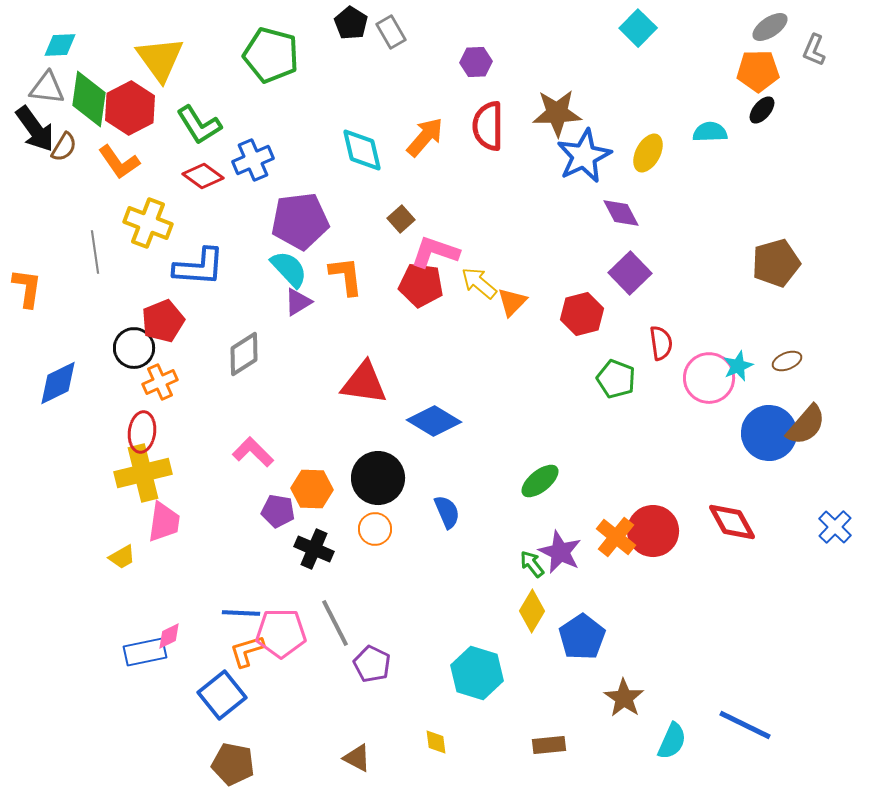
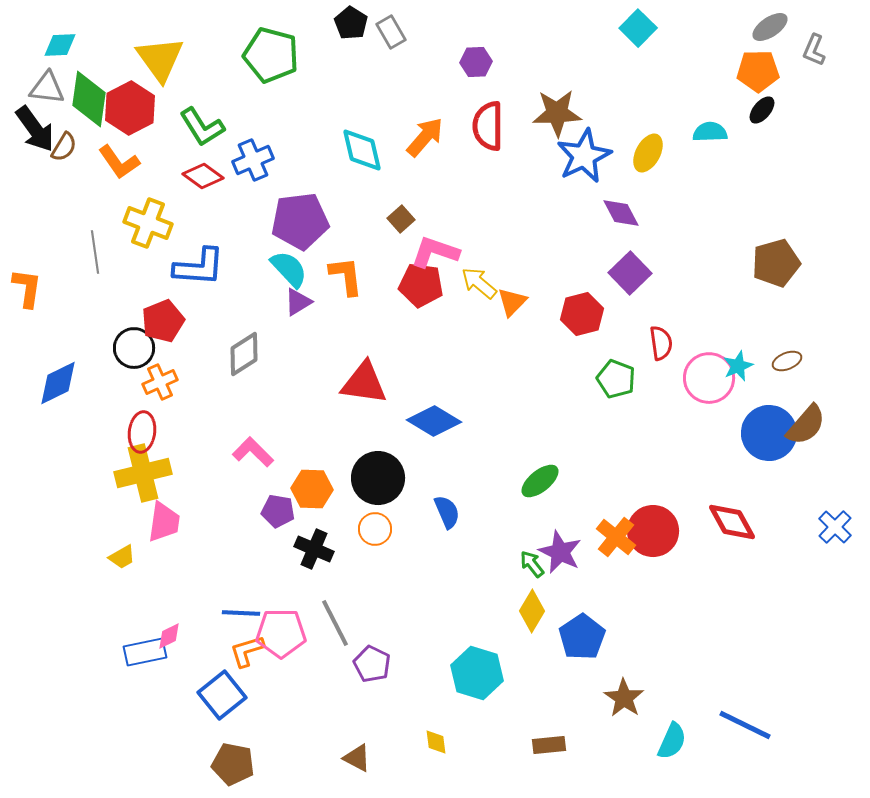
green L-shape at (199, 125): moved 3 px right, 2 px down
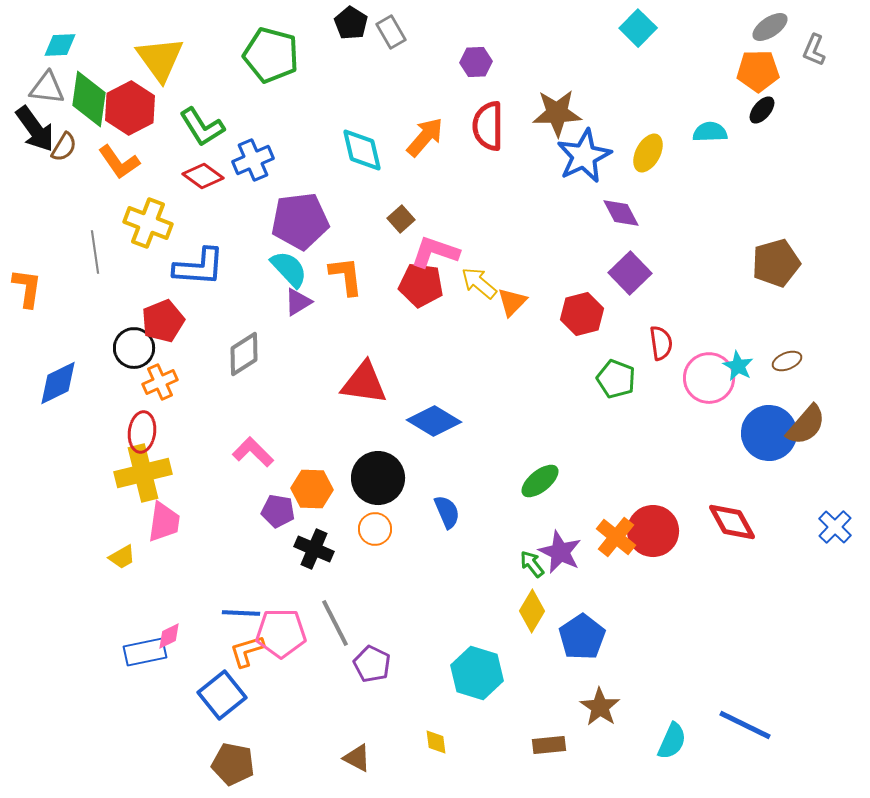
cyan star at (738, 366): rotated 20 degrees counterclockwise
brown star at (624, 698): moved 24 px left, 9 px down
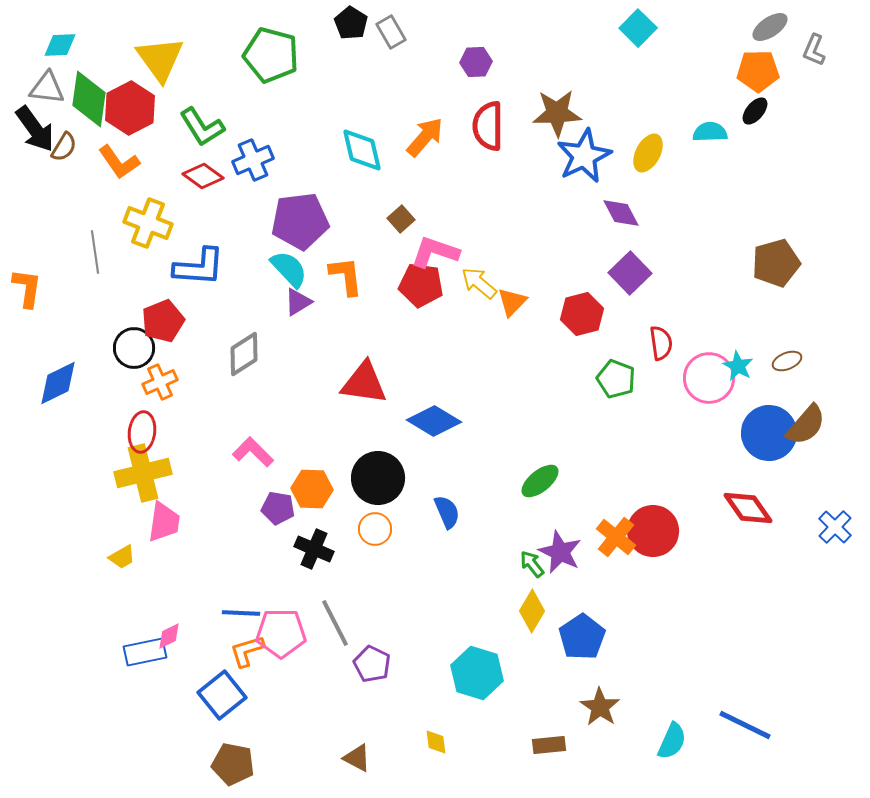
black ellipse at (762, 110): moved 7 px left, 1 px down
purple pentagon at (278, 511): moved 3 px up
red diamond at (732, 522): moved 16 px right, 14 px up; rotated 6 degrees counterclockwise
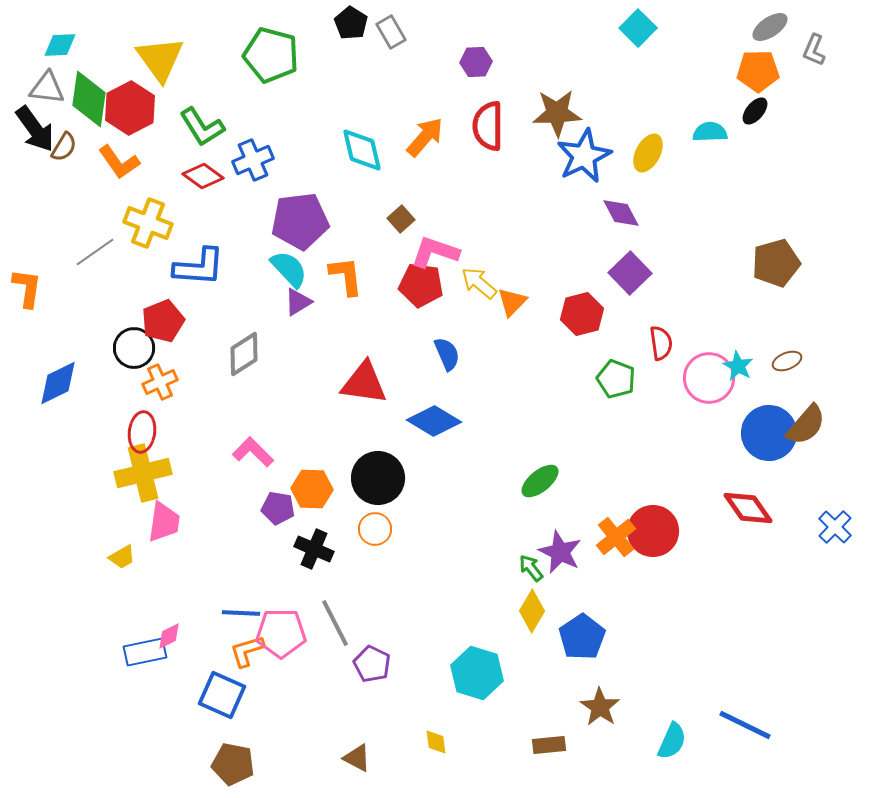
gray line at (95, 252): rotated 63 degrees clockwise
blue semicircle at (447, 512): moved 158 px up
orange cross at (616, 537): rotated 12 degrees clockwise
green arrow at (532, 564): moved 1 px left, 4 px down
blue square at (222, 695): rotated 27 degrees counterclockwise
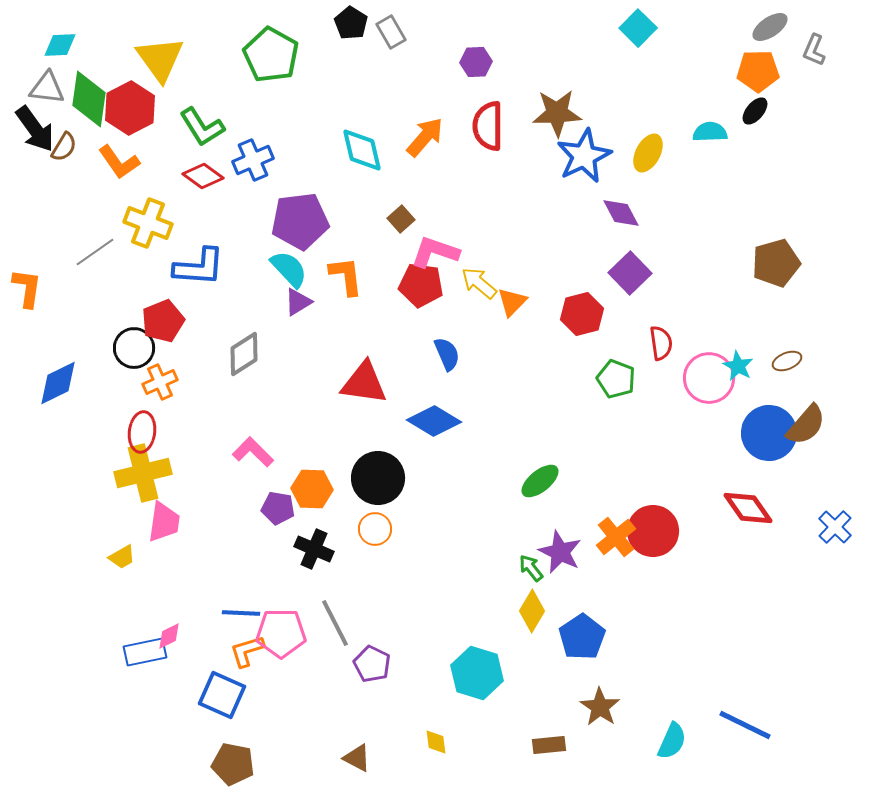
green pentagon at (271, 55): rotated 14 degrees clockwise
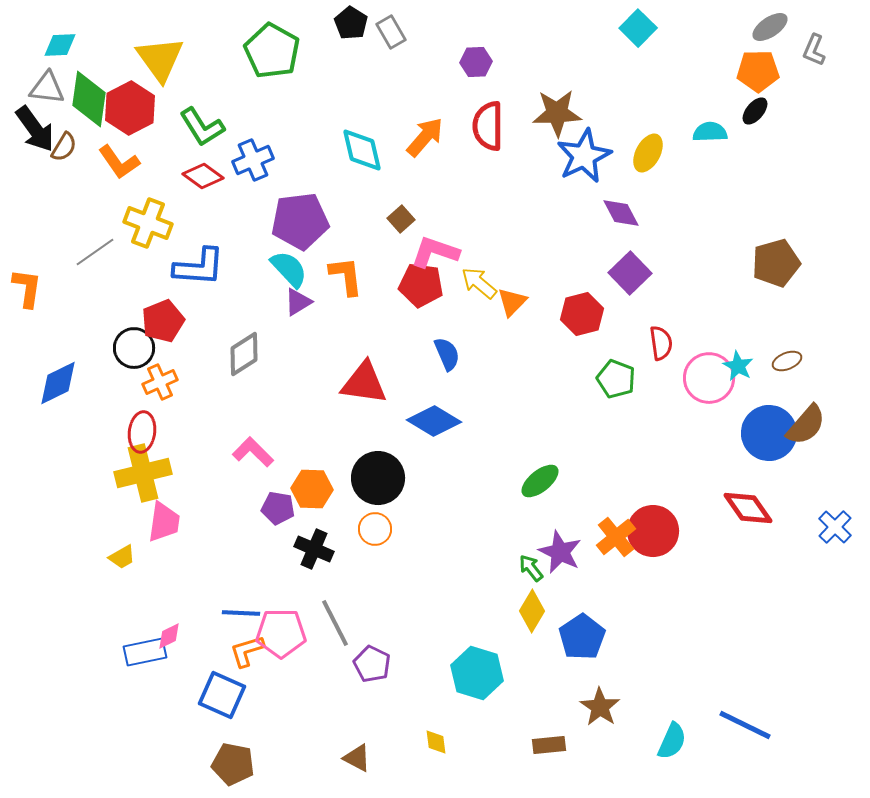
green pentagon at (271, 55): moved 1 px right, 4 px up
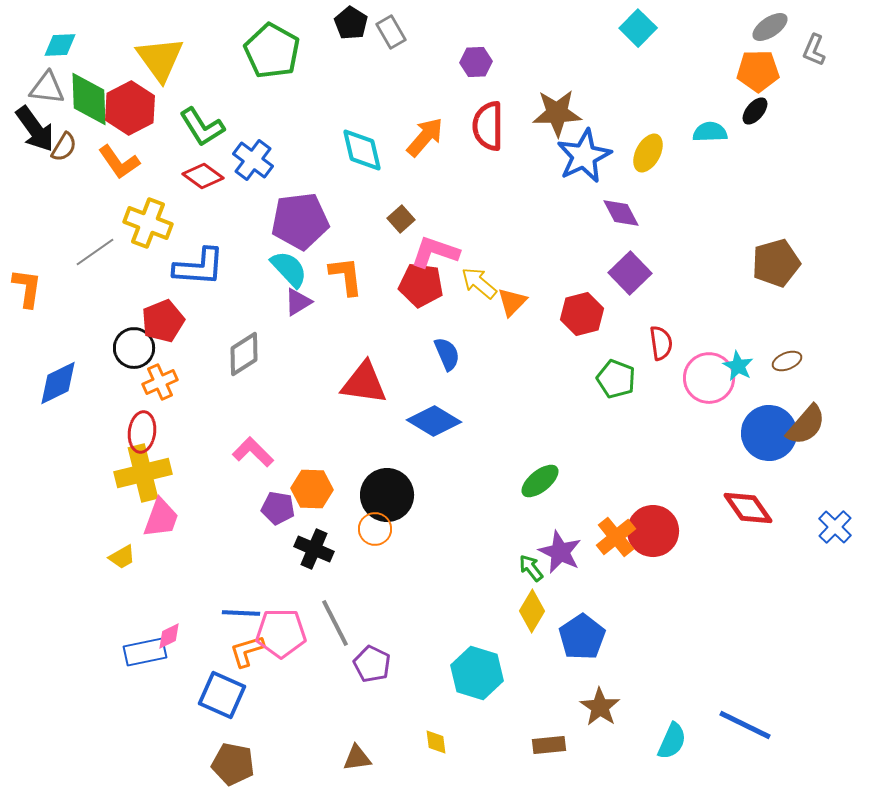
green diamond at (89, 99): rotated 10 degrees counterclockwise
blue cross at (253, 160): rotated 30 degrees counterclockwise
black circle at (378, 478): moved 9 px right, 17 px down
pink trapezoid at (164, 522): moved 3 px left, 4 px up; rotated 12 degrees clockwise
brown triangle at (357, 758): rotated 36 degrees counterclockwise
